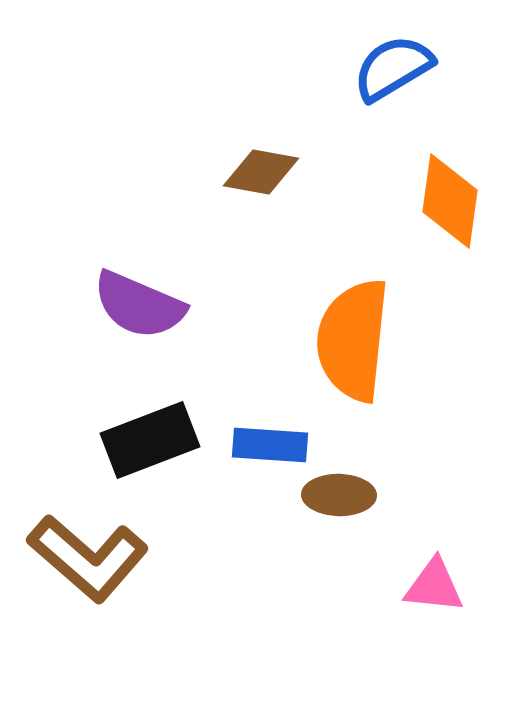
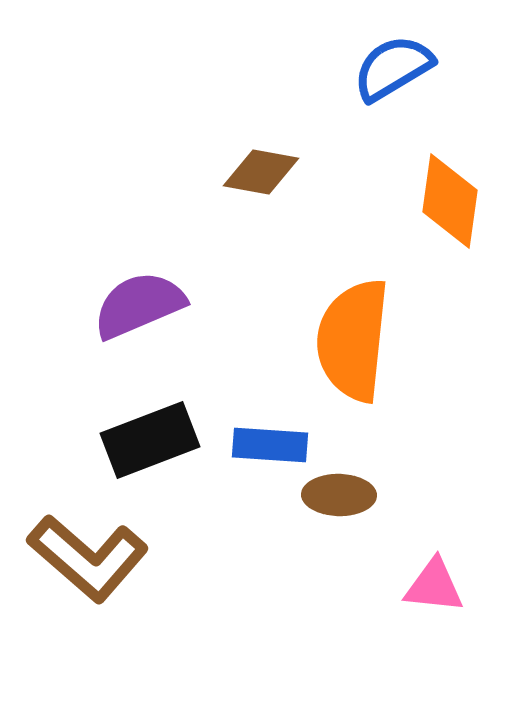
purple semicircle: rotated 134 degrees clockwise
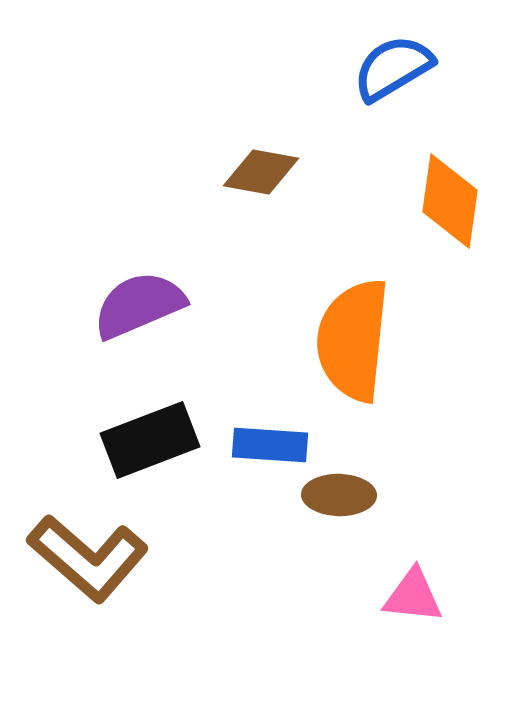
pink triangle: moved 21 px left, 10 px down
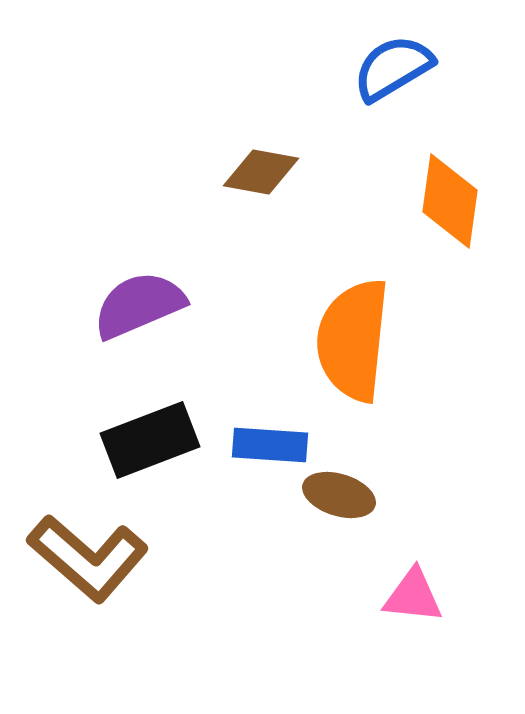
brown ellipse: rotated 16 degrees clockwise
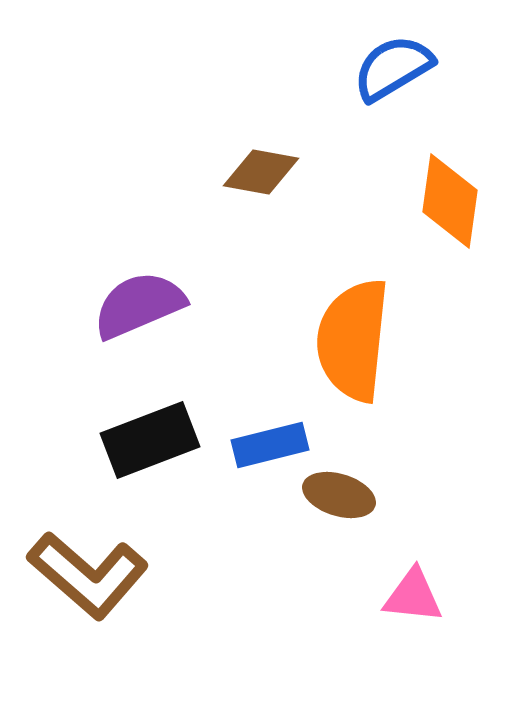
blue rectangle: rotated 18 degrees counterclockwise
brown L-shape: moved 17 px down
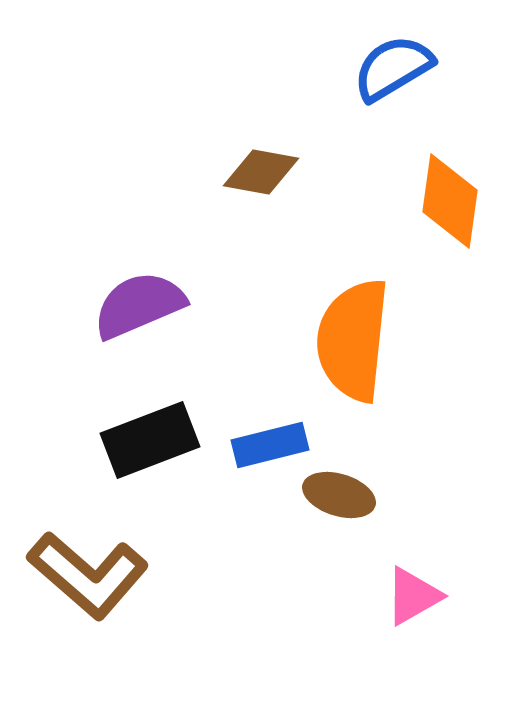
pink triangle: rotated 36 degrees counterclockwise
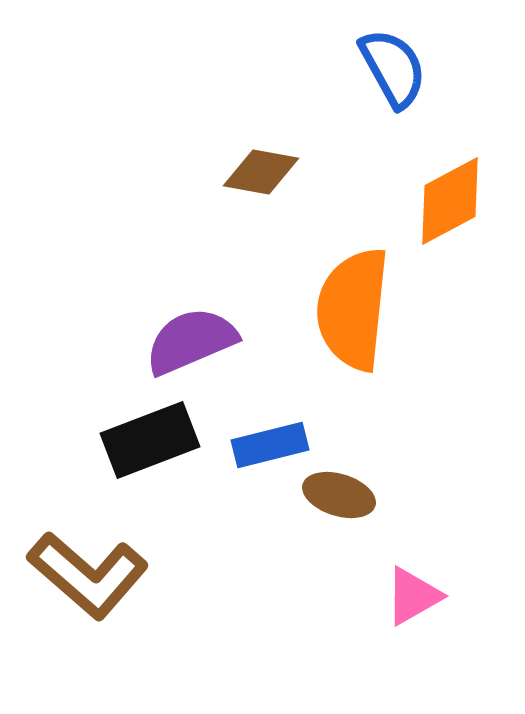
blue semicircle: rotated 92 degrees clockwise
orange diamond: rotated 54 degrees clockwise
purple semicircle: moved 52 px right, 36 px down
orange semicircle: moved 31 px up
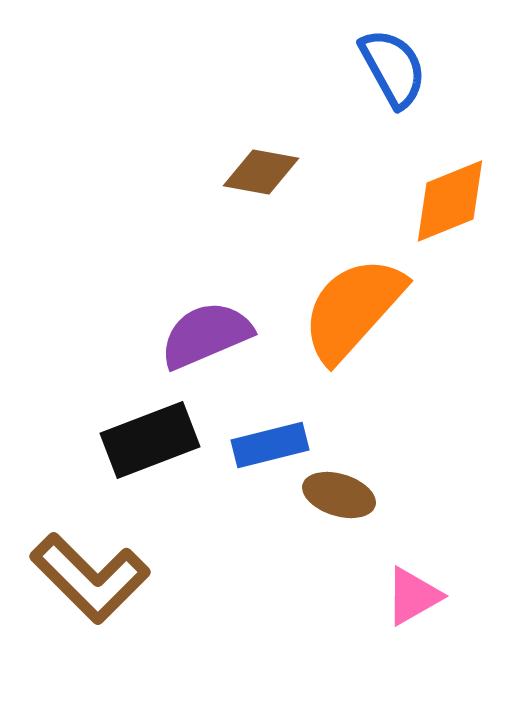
orange diamond: rotated 6 degrees clockwise
orange semicircle: rotated 36 degrees clockwise
purple semicircle: moved 15 px right, 6 px up
brown L-shape: moved 2 px right, 3 px down; rotated 4 degrees clockwise
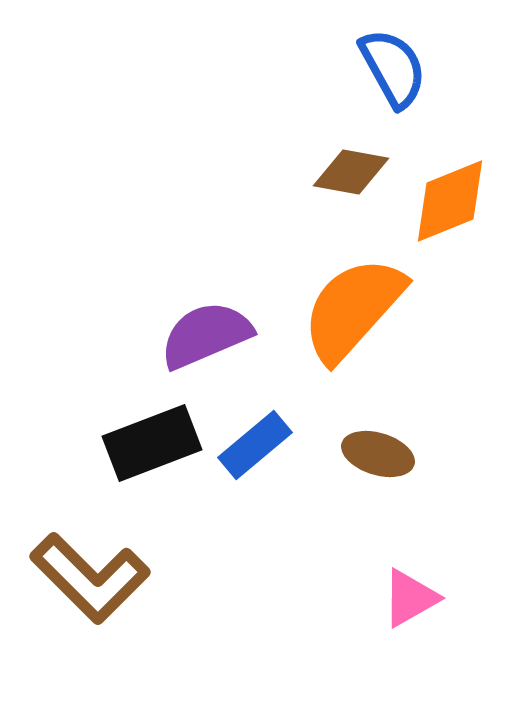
brown diamond: moved 90 px right
black rectangle: moved 2 px right, 3 px down
blue rectangle: moved 15 px left; rotated 26 degrees counterclockwise
brown ellipse: moved 39 px right, 41 px up
pink triangle: moved 3 px left, 2 px down
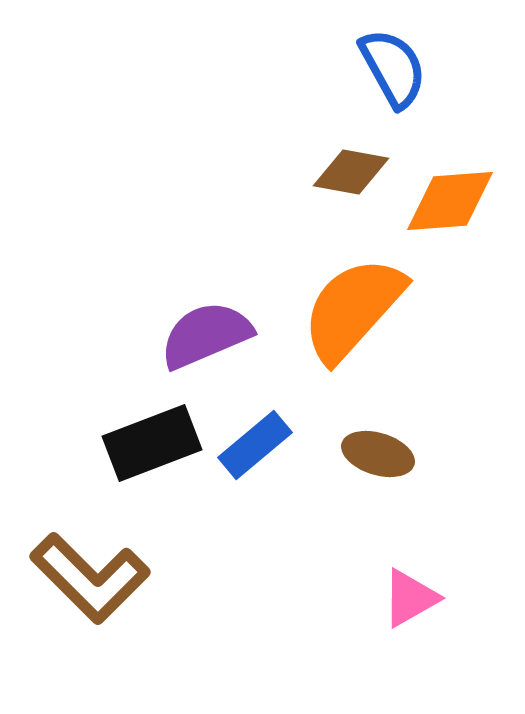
orange diamond: rotated 18 degrees clockwise
